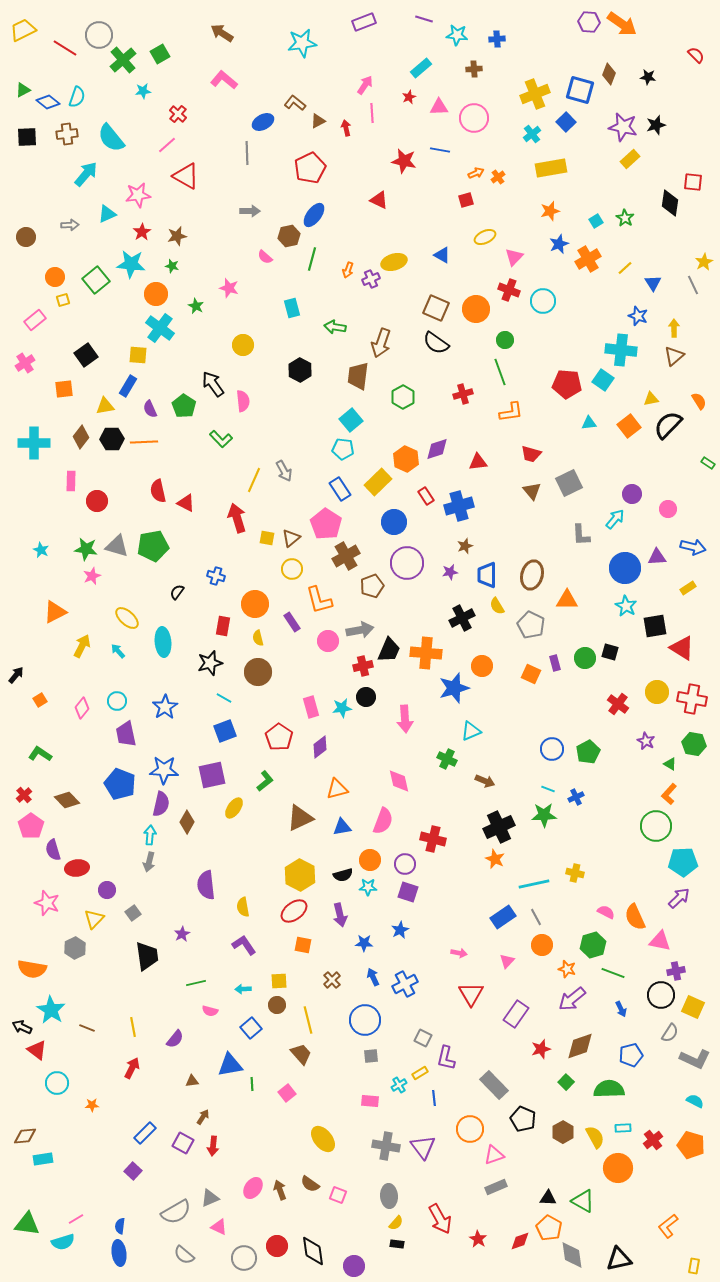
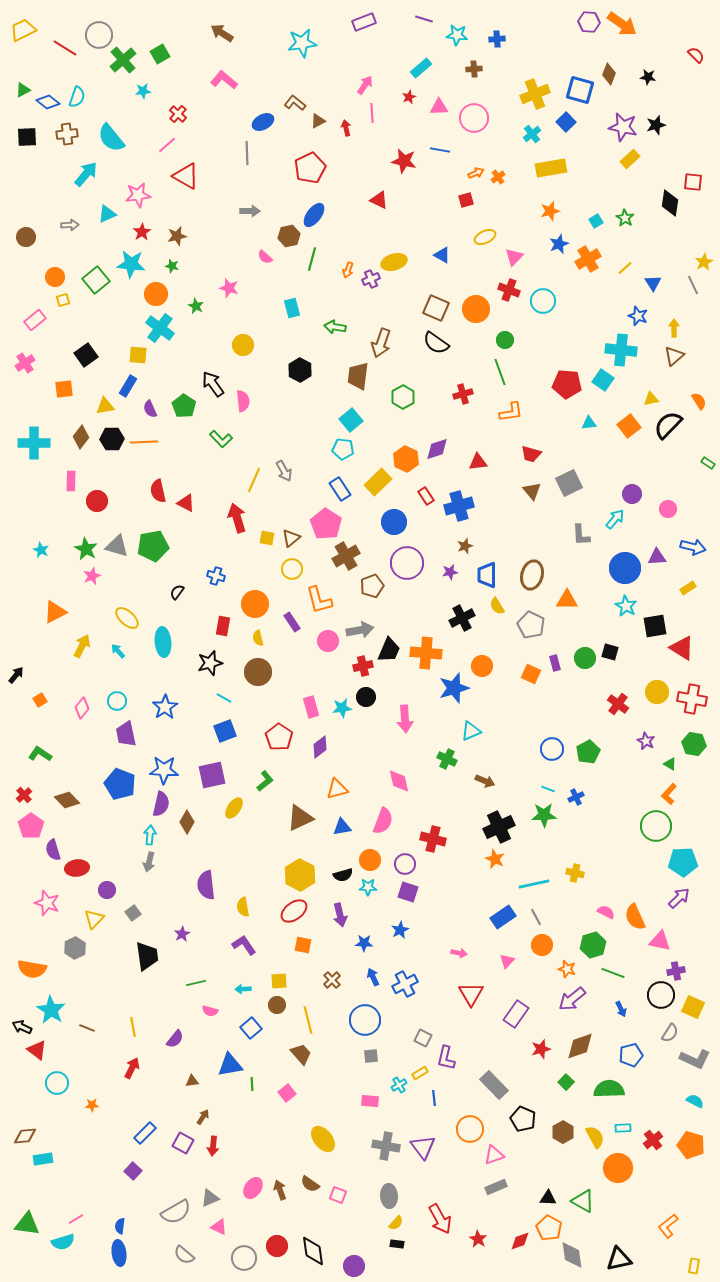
green star at (86, 549): rotated 20 degrees clockwise
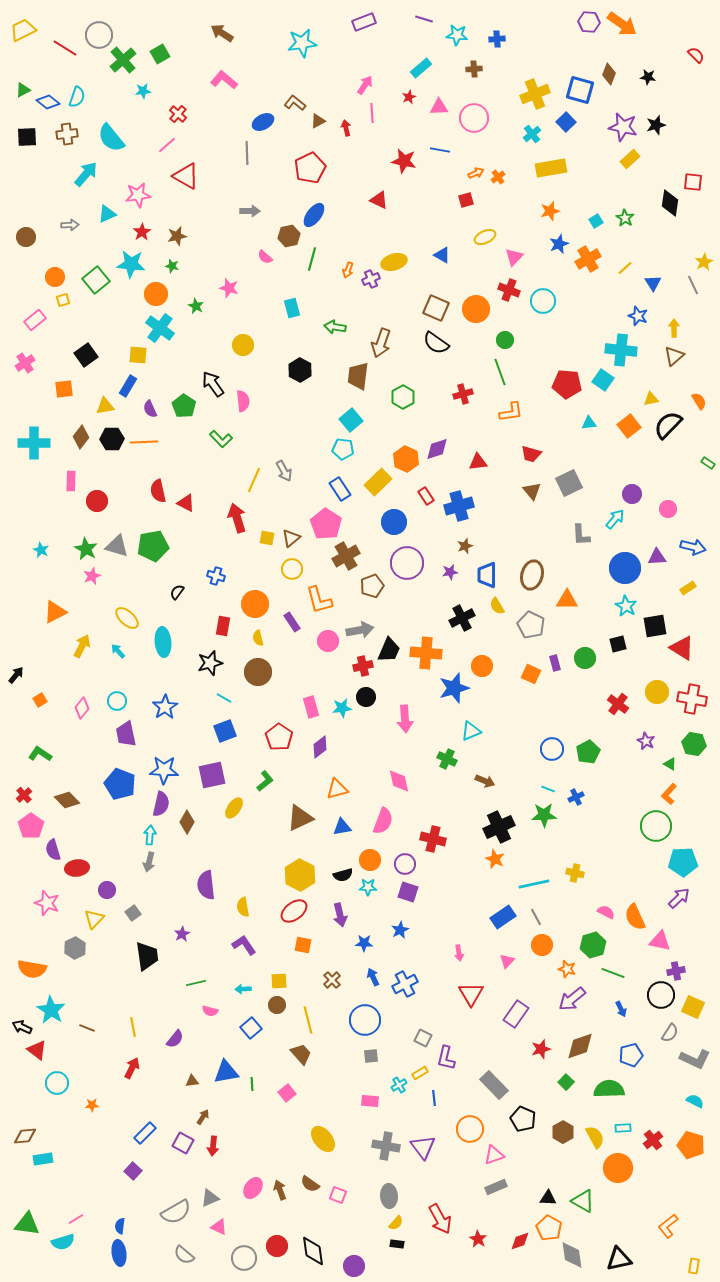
black square at (610, 652): moved 8 px right, 8 px up; rotated 30 degrees counterclockwise
pink arrow at (459, 953): rotated 70 degrees clockwise
blue triangle at (230, 1065): moved 4 px left, 7 px down
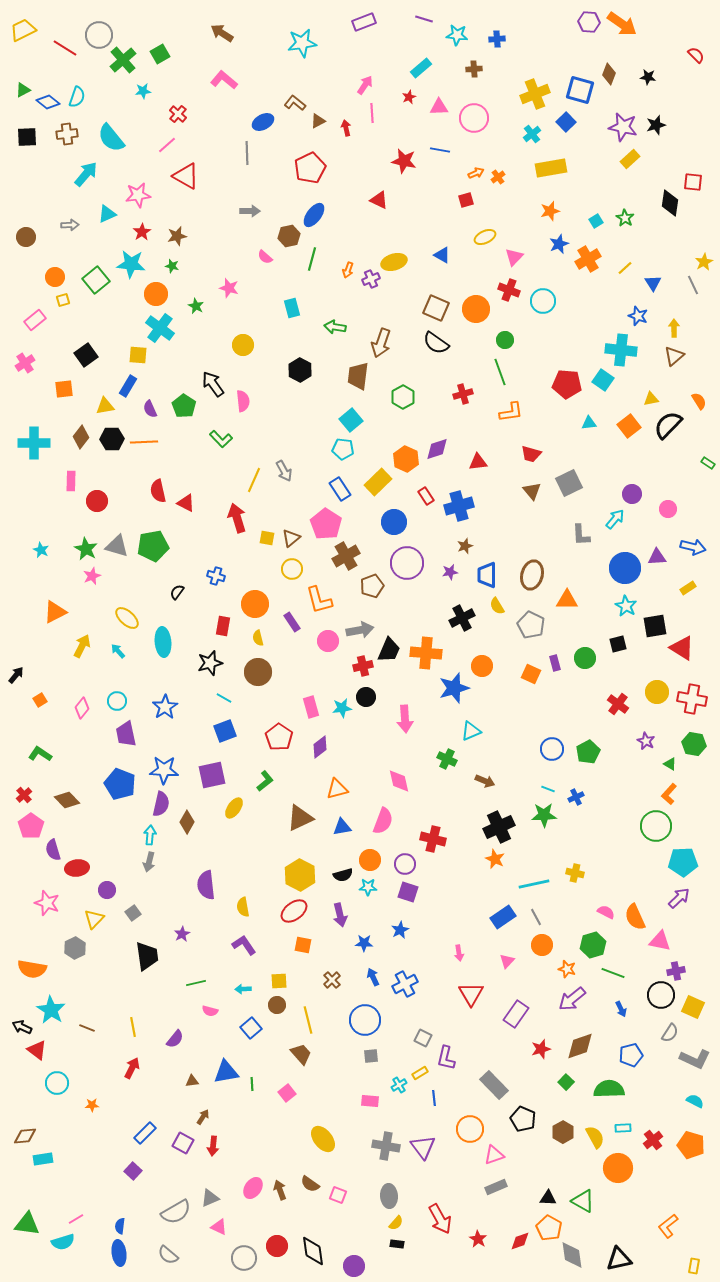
gray semicircle at (184, 1255): moved 16 px left
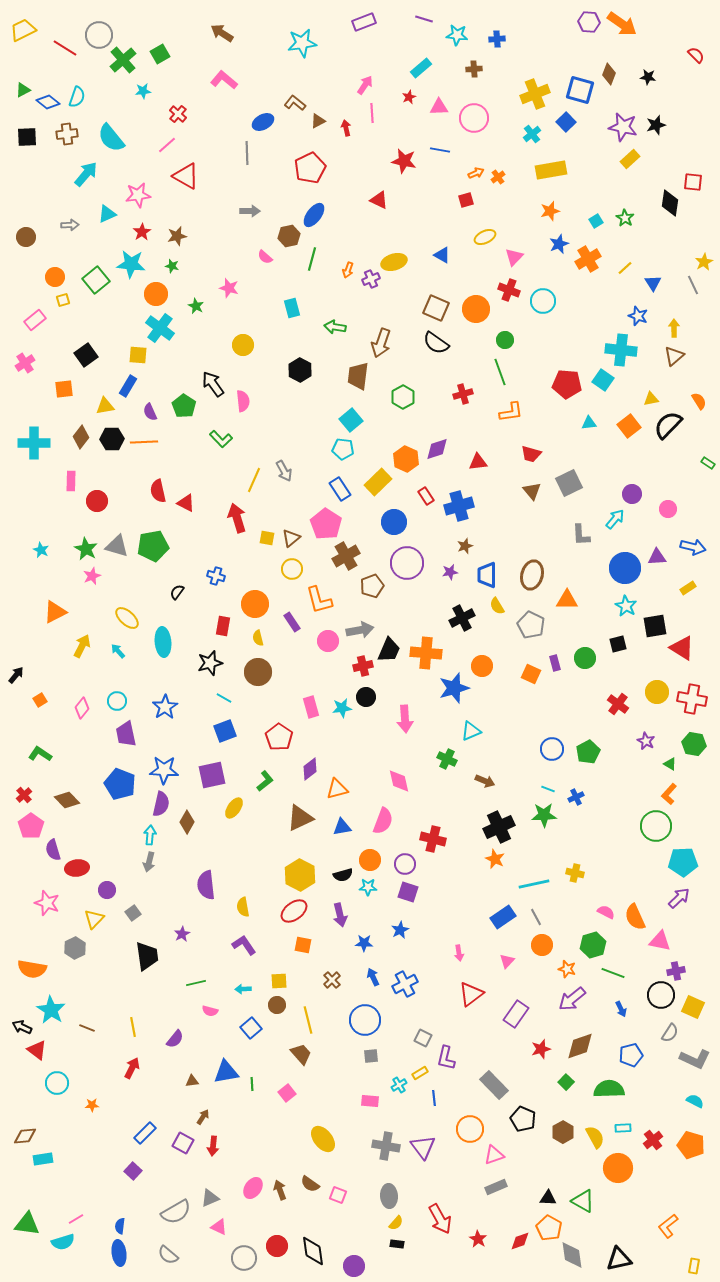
yellow rectangle at (551, 168): moved 2 px down
purple semicircle at (150, 409): moved 3 px down
purple diamond at (320, 747): moved 10 px left, 22 px down
red triangle at (471, 994): rotated 24 degrees clockwise
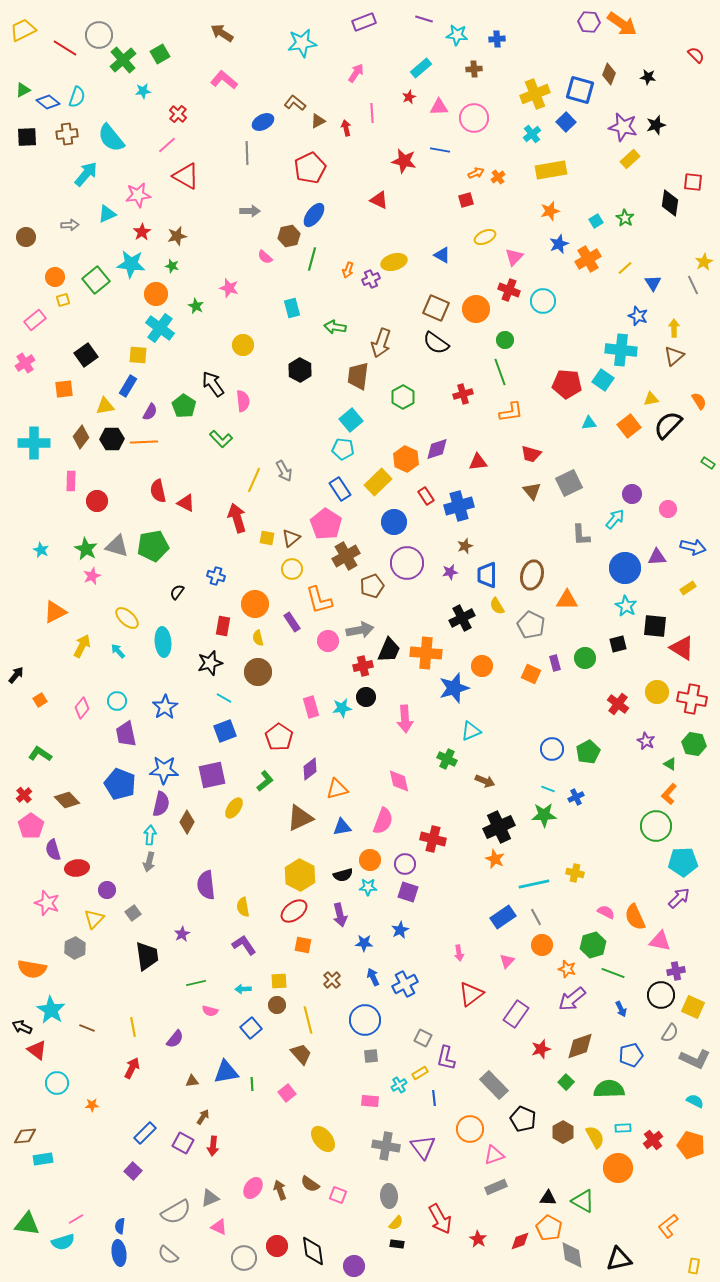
pink arrow at (365, 85): moved 9 px left, 12 px up
purple semicircle at (150, 412): rotated 126 degrees counterclockwise
black square at (655, 626): rotated 15 degrees clockwise
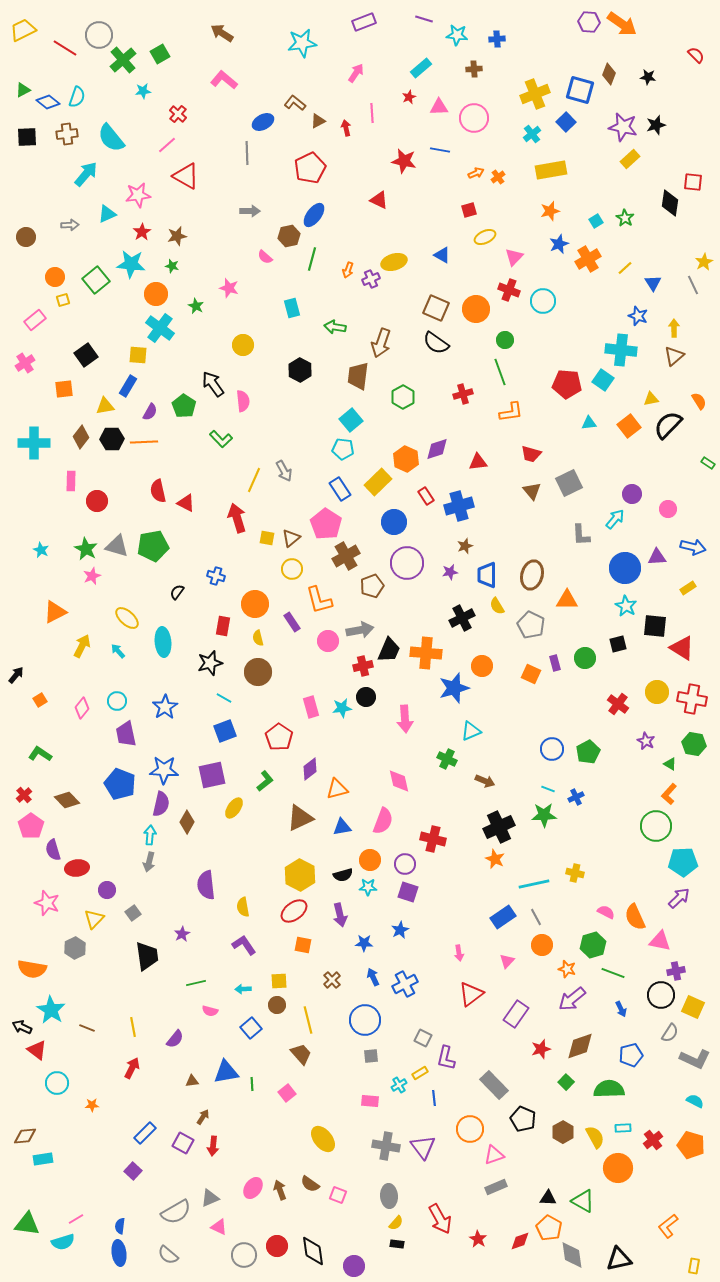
red square at (466, 200): moved 3 px right, 10 px down
gray circle at (244, 1258): moved 3 px up
